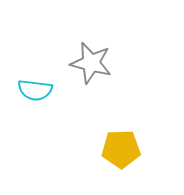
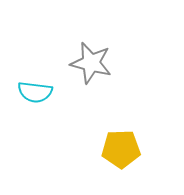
cyan semicircle: moved 2 px down
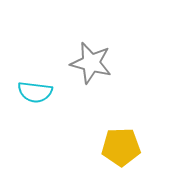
yellow pentagon: moved 2 px up
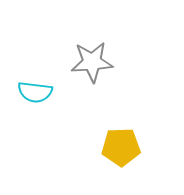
gray star: moved 1 px right, 1 px up; rotated 18 degrees counterclockwise
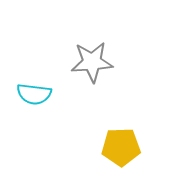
cyan semicircle: moved 1 px left, 2 px down
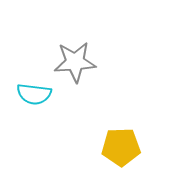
gray star: moved 17 px left
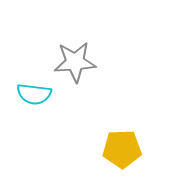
yellow pentagon: moved 1 px right, 2 px down
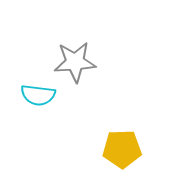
cyan semicircle: moved 4 px right, 1 px down
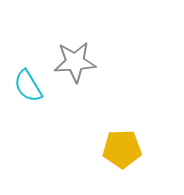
cyan semicircle: moved 10 px left, 9 px up; rotated 52 degrees clockwise
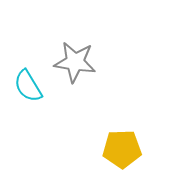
gray star: rotated 12 degrees clockwise
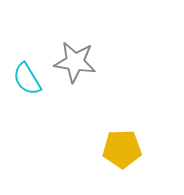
cyan semicircle: moved 1 px left, 7 px up
